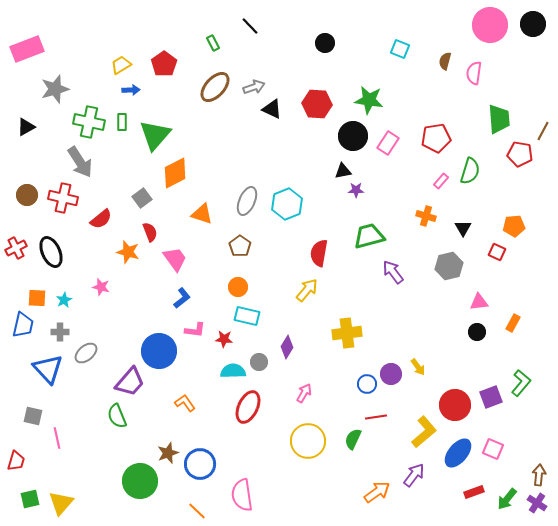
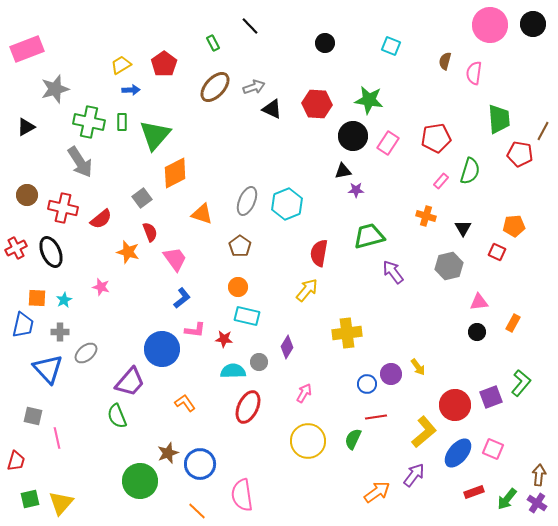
cyan square at (400, 49): moved 9 px left, 3 px up
red cross at (63, 198): moved 10 px down
blue circle at (159, 351): moved 3 px right, 2 px up
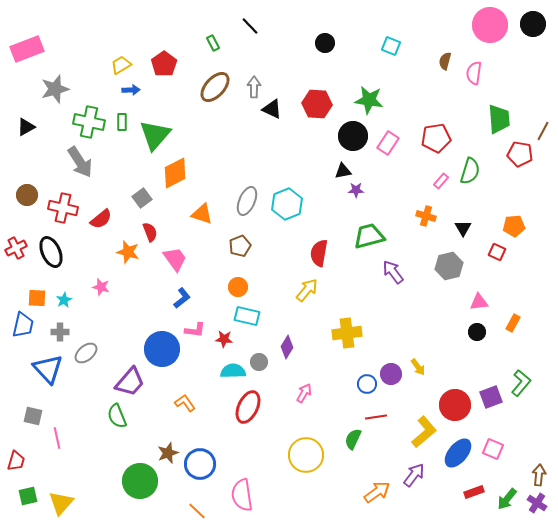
gray arrow at (254, 87): rotated 70 degrees counterclockwise
brown pentagon at (240, 246): rotated 15 degrees clockwise
yellow circle at (308, 441): moved 2 px left, 14 px down
green square at (30, 499): moved 2 px left, 3 px up
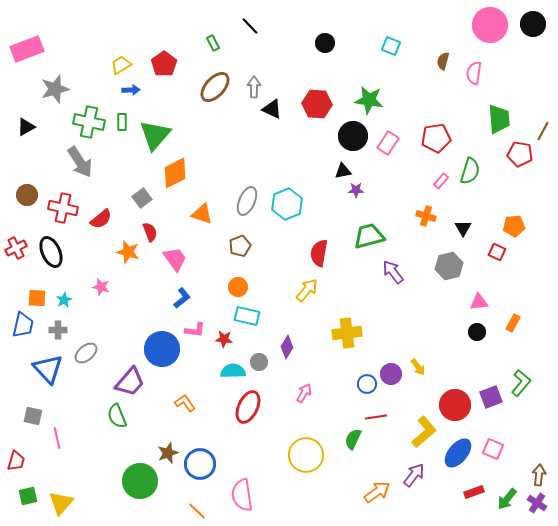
brown semicircle at (445, 61): moved 2 px left
gray cross at (60, 332): moved 2 px left, 2 px up
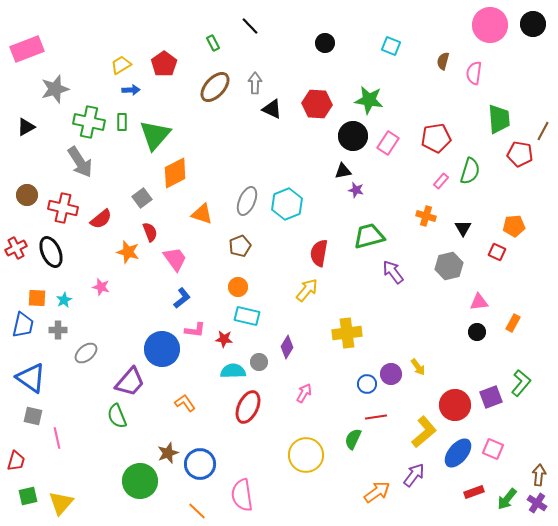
gray arrow at (254, 87): moved 1 px right, 4 px up
purple star at (356, 190): rotated 14 degrees clockwise
blue triangle at (48, 369): moved 17 px left, 9 px down; rotated 12 degrees counterclockwise
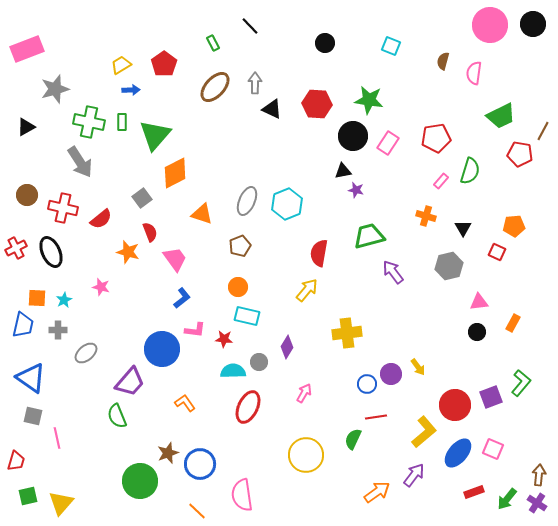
green trapezoid at (499, 119): moved 2 px right, 3 px up; rotated 68 degrees clockwise
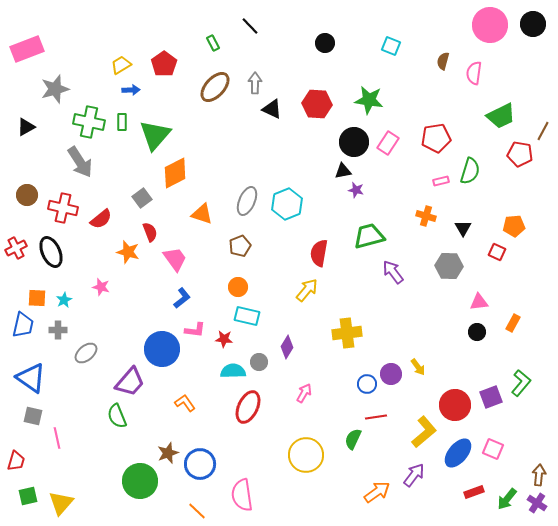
black circle at (353, 136): moved 1 px right, 6 px down
pink rectangle at (441, 181): rotated 35 degrees clockwise
gray hexagon at (449, 266): rotated 16 degrees clockwise
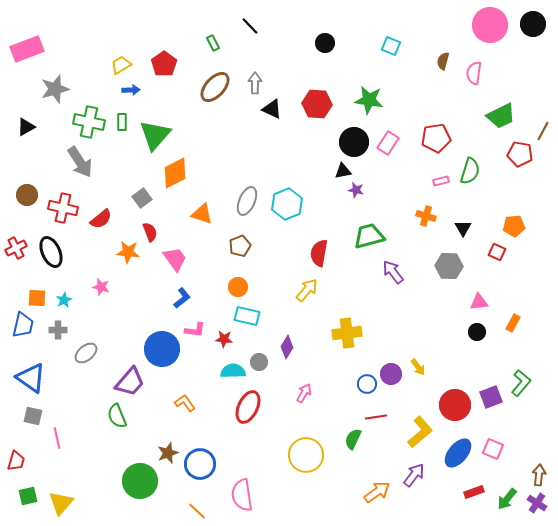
orange star at (128, 252): rotated 10 degrees counterclockwise
yellow L-shape at (424, 432): moved 4 px left
